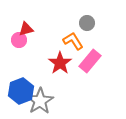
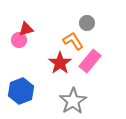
gray star: moved 33 px right
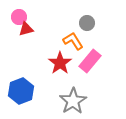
pink circle: moved 23 px up
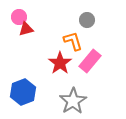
gray circle: moved 3 px up
orange L-shape: rotated 15 degrees clockwise
blue hexagon: moved 2 px right, 1 px down
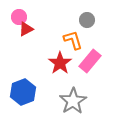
red triangle: rotated 14 degrees counterclockwise
orange L-shape: moved 1 px up
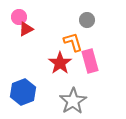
orange L-shape: moved 2 px down
pink rectangle: rotated 55 degrees counterclockwise
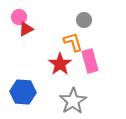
gray circle: moved 3 px left
red star: moved 1 px down
blue hexagon: rotated 25 degrees clockwise
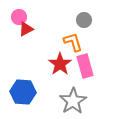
pink rectangle: moved 5 px left, 5 px down
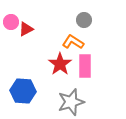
pink circle: moved 8 px left, 5 px down
orange L-shape: rotated 40 degrees counterclockwise
pink rectangle: rotated 15 degrees clockwise
blue hexagon: moved 1 px up
gray star: moved 2 px left, 1 px down; rotated 16 degrees clockwise
